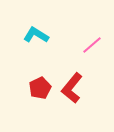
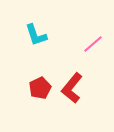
cyan L-shape: rotated 140 degrees counterclockwise
pink line: moved 1 px right, 1 px up
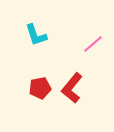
red pentagon: rotated 15 degrees clockwise
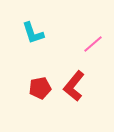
cyan L-shape: moved 3 px left, 2 px up
red L-shape: moved 2 px right, 2 px up
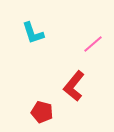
red pentagon: moved 2 px right, 24 px down; rotated 25 degrees clockwise
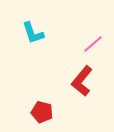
red L-shape: moved 8 px right, 5 px up
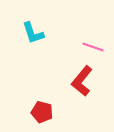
pink line: moved 3 px down; rotated 60 degrees clockwise
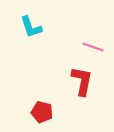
cyan L-shape: moved 2 px left, 6 px up
red L-shape: rotated 152 degrees clockwise
